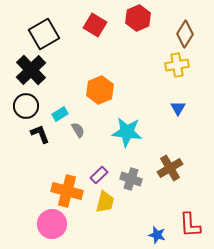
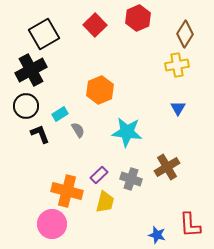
red square: rotated 15 degrees clockwise
black cross: rotated 16 degrees clockwise
brown cross: moved 3 px left, 1 px up
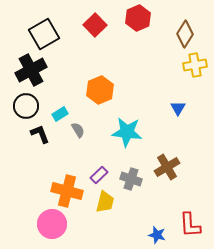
yellow cross: moved 18 px right
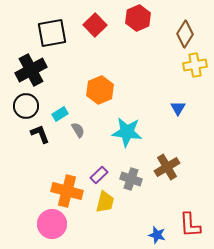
black square: moved 8 px right, 1 px up; rotated 20 degrees clockwise
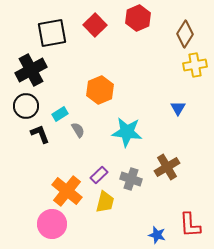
orange cross: rotated 24 degrees clockwise
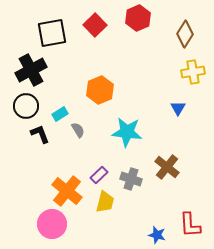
yellow cross: moved 2 px left, 7 px down
brown cross: rotated 20 degrees counterclockwise
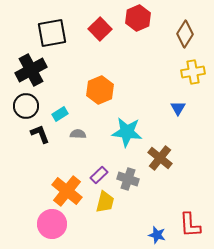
red square: moved 5 px right, 4 px down
gray semicircle: moved 4 px down; rotated 56 degrees counterclockwise
brown cross: moved 7 px left, 9 px up
gray cross: moved 3 px left
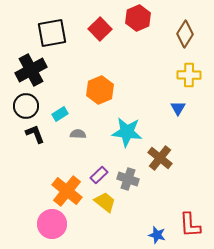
yellow cross: moved 4 px left, 3 px down; rotated 10 degrees clockwise
black L-shape: moved 5 px left
yellow trapezoid: rotated 65 degrees counterclockwise
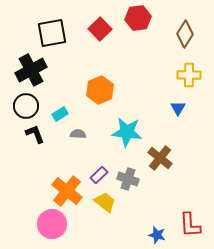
red hexagon: rotated 15 degrees clockwise
